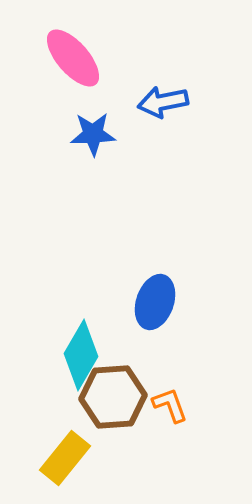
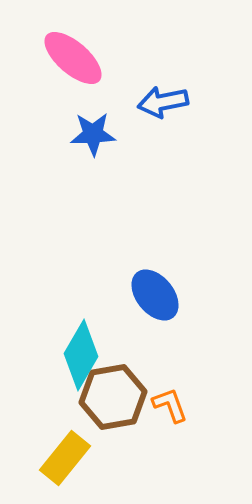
pink ellipse: rotated 8 degrees counterclockwise
blue ellipse: moved 7 px up; rotated 58 degrees counterclockwise
brown hexagon: rotated 6 degrees counterclockwise
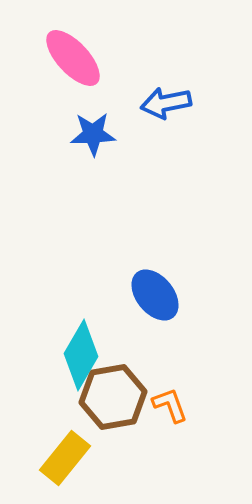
pink ellipse: rotated 6 degrees clockwise
blue arrow: moved 3 px right, 1 px down
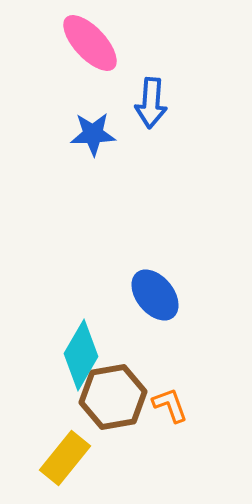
pink ellipse: moved 17 px right, 15 px up
blue arrow: moved 15 px left; rotated 75 degrees counterclockwise
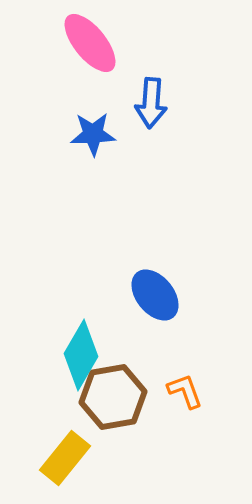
pink ellipse: rotated 4 degrees clockwise
orange L-shape: moved 15 px right, 14 px up
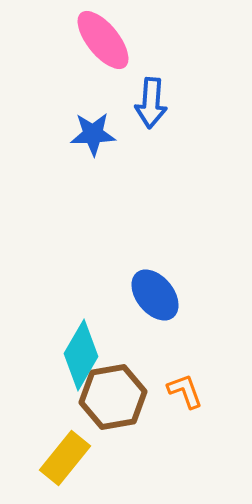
pink ellipse: moved 13 px right, 3 px up
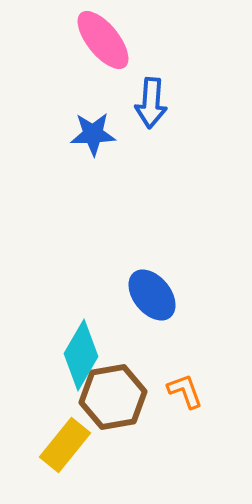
blue ellipse: moved 3 px left
yellow rectangle: moved 13 px up
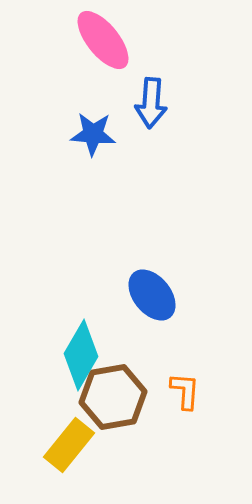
blue star: rotated 6 degrees clockwise
orange L-shape: rotated 24 degrees clockwise
yellow rectangle: moved 4 px right
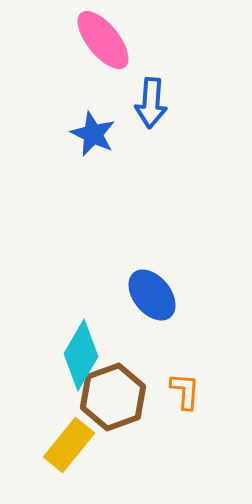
blue star: rotated 21 degrees clockwise
brown hexagon: rotated 10 degrees counterclockwise
